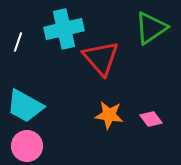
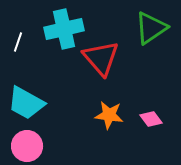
cyan trapezoid: moved 1 px right, 3 px up
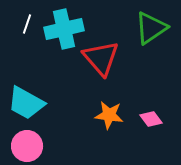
white line: moved 9 px right, 18 px up
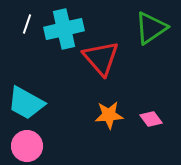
orange star: rotated 12 degrees counterclockwise
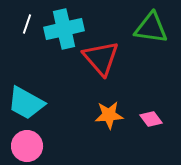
green triangle: rotated 42 degrees clockwise
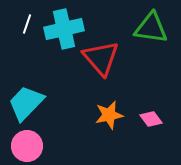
cyan trapezoid: rotated 105 degrees clockwise
orange star: rotated 8 degrees counterclockwise
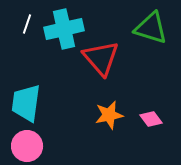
green triangle: rotated 9 degrees clockwise
cyan trapezoid: rotated 36 degrees counterclockwise
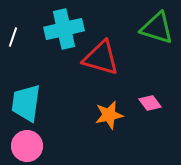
white line: moved 14 px left, 13 px down
green triangle: moved 6 px right
red triangle: rotated 33 degrees counterclockwise
pink diamond: moved 1 px left, 16 px up
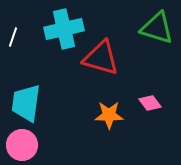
orange star: rotated 12 degrees clockwise
pink circle: moved 5 px left, 1 px up
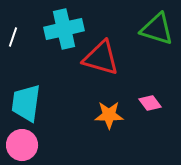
green triangle: moved 1 px down
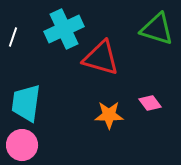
cyan cross: rotated 12 degrees counterclockwise
